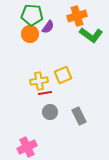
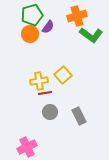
green pentagon: rotated 20 degrees counterclockwise
yellow square: rotated 18 degrees counterclockwise
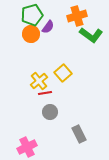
orange circle: moved 1 px right
yellow square: moved 2 px up
yellow cross: rotated 30 degrees counterclockwise
gray rectangle: moved 18 px down
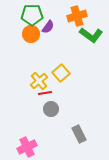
green pentagon: rotated 15 degrees clockwise
yellow square: moved 2 px left
gray circle: moved 1 px right, 3 px up
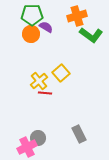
purple semicircle: moved 2 px left; rotated 96 degrees counterclockwise
red line: rotated 16 degrees clockwise
gray circle: moved 13 px left, 29 px down
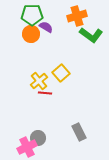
gray rectangle: moved 2 px up
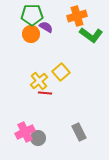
yellow square: moved 1 px up
pink cross: moved 2 px left, 15 px up
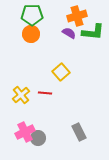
purple semicircle: moved 23 px right, 6 px down
green L-shape: moved 2 px right, 3 px up; rotated 30 degrees counterclockwise
yellow cross: moved 18 px left, 14 px down
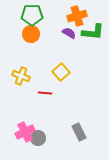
yellow cross: moved 19 px up; rotated 30 degrees counterclockwise
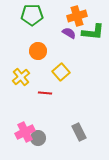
orange circle: moved 7 px right, 17 px down
yellow cross: moved 1 px down; rotated 30 degrees clockwise
